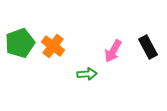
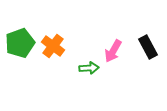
green arrow: moved 2 px right, 6 px up
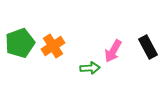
orange cross: rotated 20 degrees clockwise
green arrow: moved 1 px right
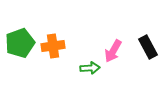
orange cross: rotated 25 degrees clockwise
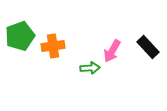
green pentagon: moved 7 px up
black rectangle: rotated 15 degrees counterclockwise
pink arrow: moved 1 px left
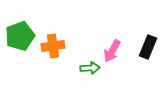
black rectangle: rotated 65 degrees clockwise
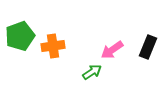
pink arrow: moved 1 px up; rotated 25 degrees clockwise
green arrow: moved 2 px right, 4 px down; rotated 30 degrees counterclockwise
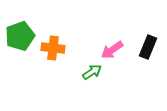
orange cross: moved 2 px down; rotated 15 degrees clockwise
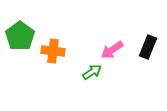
green pentagon: rotated 16 degrees counterclockwise
orange cross: moved 3 px down
